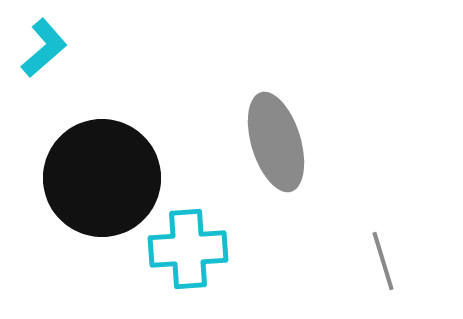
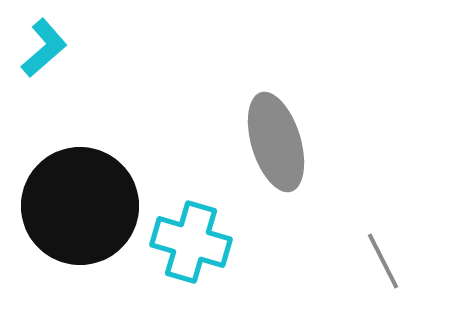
black circle: moved 22 px left, 28 px down
cyan cross: moved 3 px right, 7 px up; rotated 20 degrees clockwise
gray line: rotated 10 degrees counterclockwise
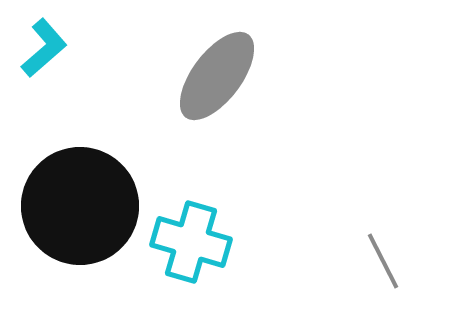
gray ellipse: moved 59 px left, 66 px up; rotated 54 degrees clockwise
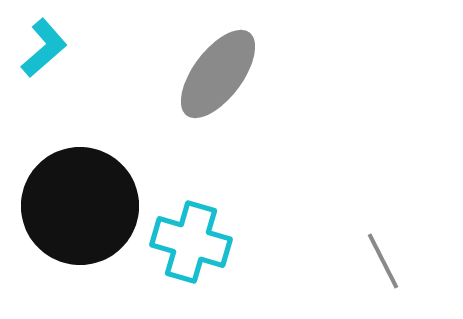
gray ellipse: moved 1 px right, 2 px up
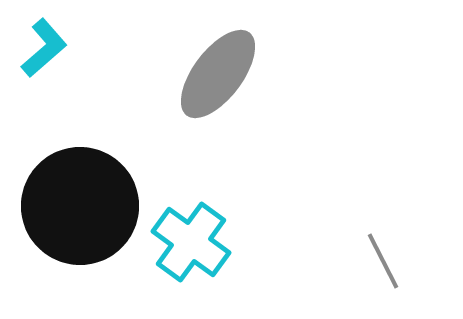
cyan cross: rotated 20 degrees clockwise
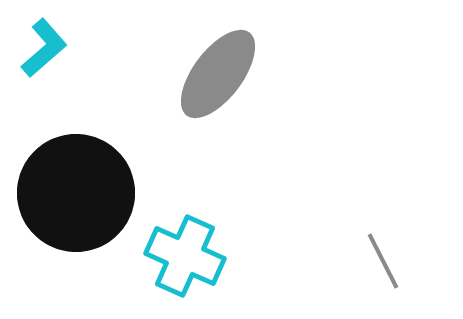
black circle: moved 4 px left, 13 px up
cyan cross: moved 6 px left, 14 px down; rotated 12 degrees counterclockwise
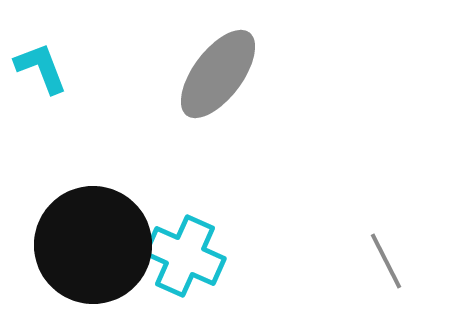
cyan L-shape: moved 3 px left, 20 px down; rotated 70 degrees counterclockwise
black circle: moved 17 px right, 52 px down
gray line: moved 3 px right
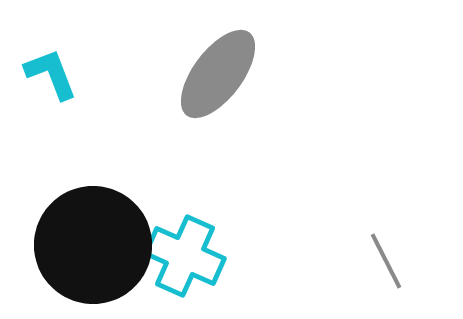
cyan L-shape: moved 10 px right, 6 px down
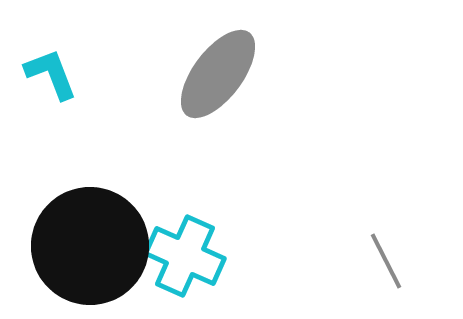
black circle: moved 3 px left, 1 px down
